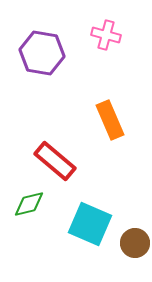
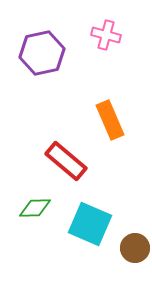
purple hexagon: rotated 21 degrees counterclockwise
red rectangle: moved 11 px right
green diamond: moved 6 px right, 4 px down; rotated 12 degrees clockwise
brown circle: moved 5 px down
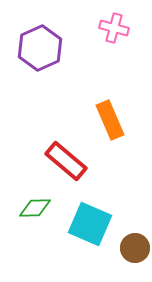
pink cross: moved 8 px right, 7 px up
purple hexagon: moved 2 px left, 5 px up; rotated 12 degrees counterclockwise
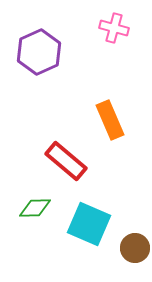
purple hexagon: moved 1 px left, 4 px down
cyan square: moved 1 px left
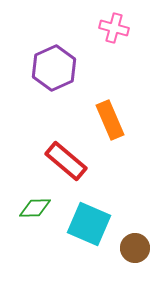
purple hexagon: moved 15 px right, 16 px down
